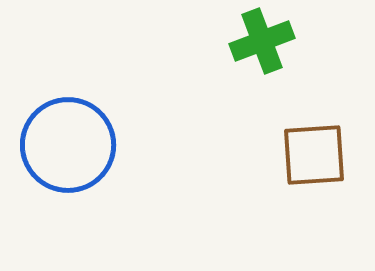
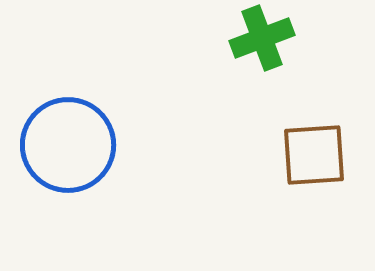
green cross: moved 3 px up
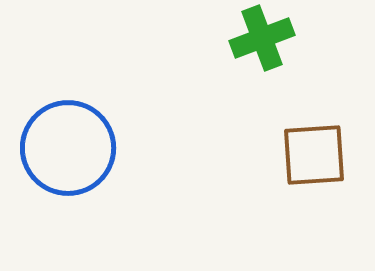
blue circle: moved 3 px down
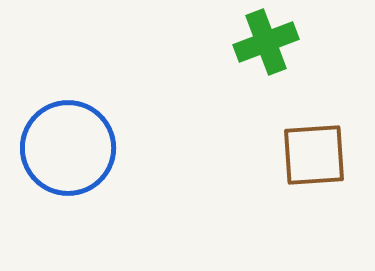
green cross: moved 4 px right, 4 px down
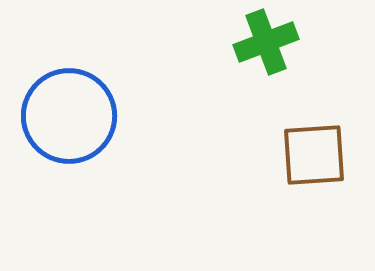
blue circle: moved 1 px right, 32 px up
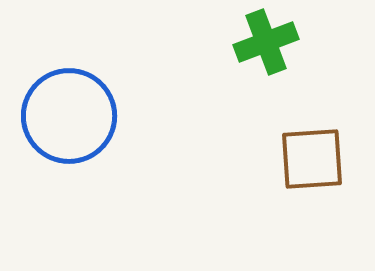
brown square: moved 2 px left, 4 px down
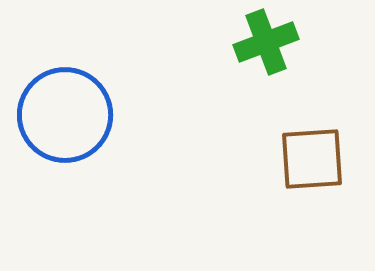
blue circle: moved 4 px left, 1 px up
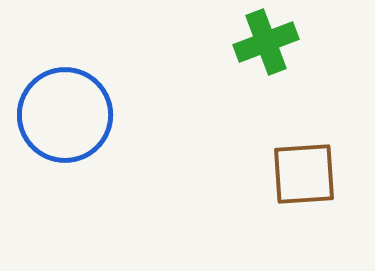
brown square: moved 8 px left, 15 px down
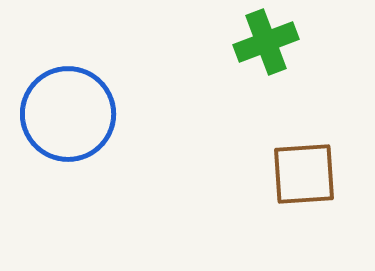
blue circle: moved 3 px right, 1 px up
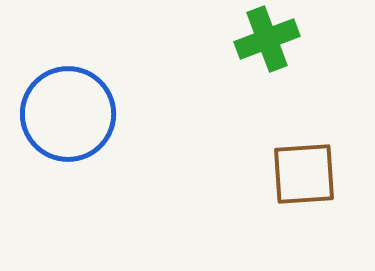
green cross: moved 1 px right, 3 px up
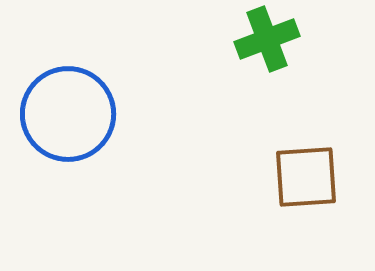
brown square: moved 2 px right, 3 px down
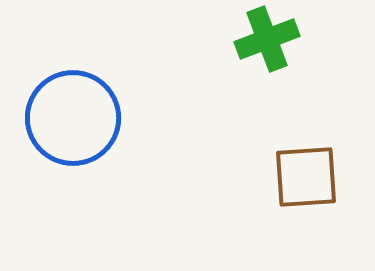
blue circle: moved 5 px right, 4 px down
